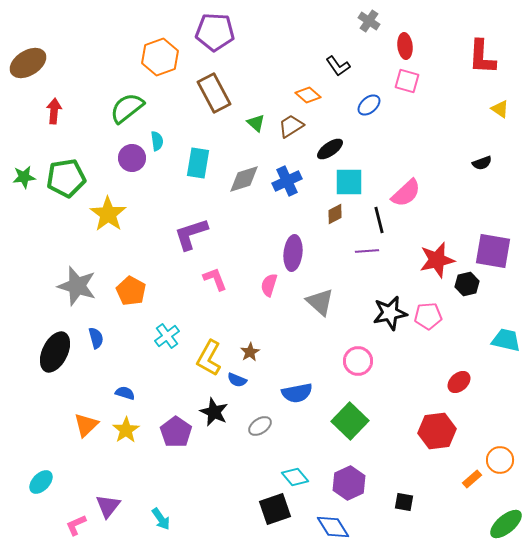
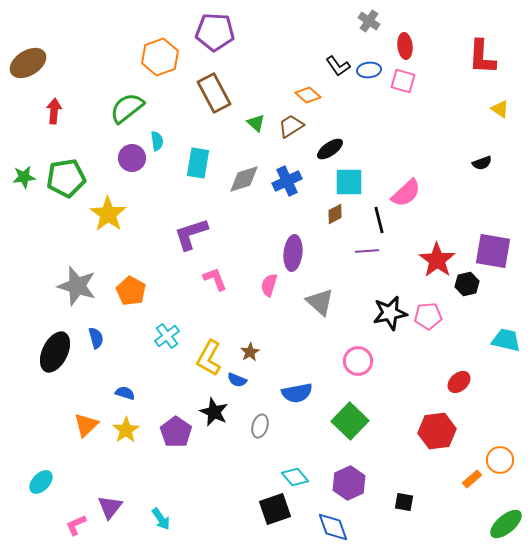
pink square at (407, 81): moved 4 px left
blue ellipse at (369, 105): moved 35 px up; rotated 35 degrees clockwise
red star at (437, 260): rotated 24 degrees counterclockwise
gray ellipse at (260, 426): rotated 40 degrees counterclockwise
purple triangle at (108, 506): moved 2 px right, 1 px down
blue diamond at (333, 527): rotated 12 degrees clockwise
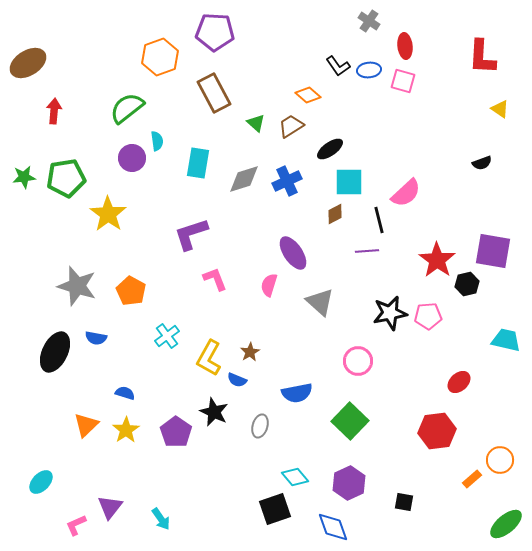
purple ellipse at (293, 253): rotated 40 degrees counterclockwise
blue semicircle at (96, 338): rotated 115 degrees clockwise
